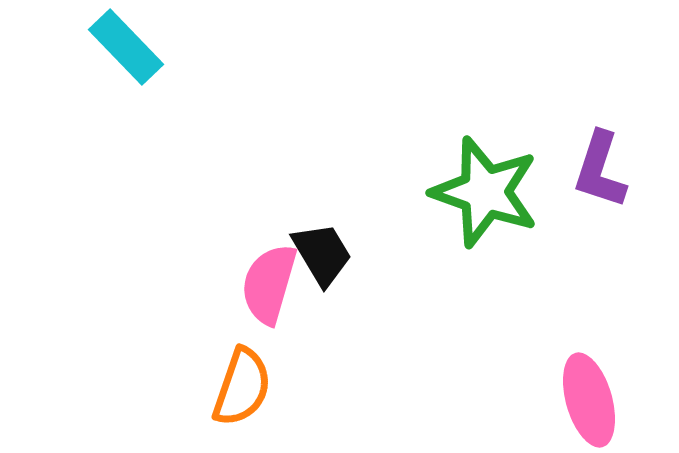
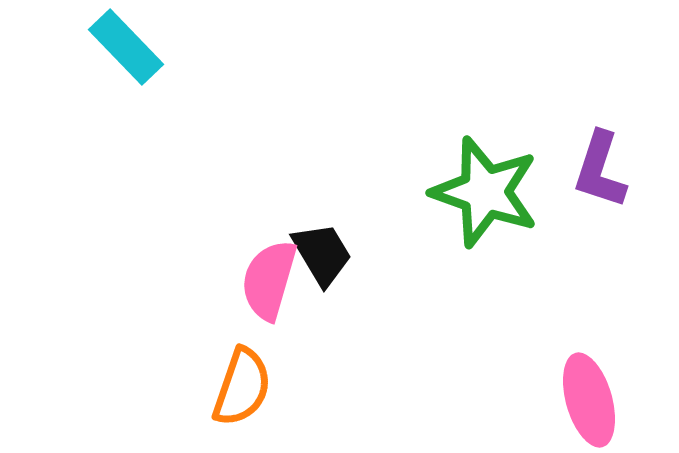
pink semicircle: moved 4 px up
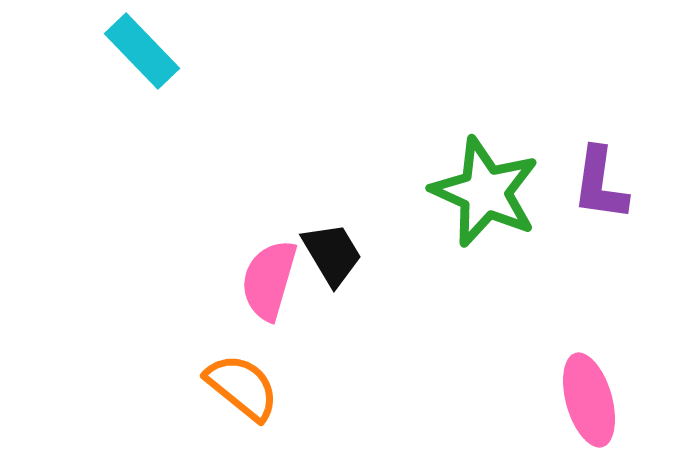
cyan rectangle: moved 16 px right, 4 px down
purple L-shape: moved 14 px down; rotated 10 degrees counterclockwise
green star: rotated 5 degrees clockwise
black trapezoid: moved 10 px right
orange semicircle: rotated 70 degrees counterclockwise
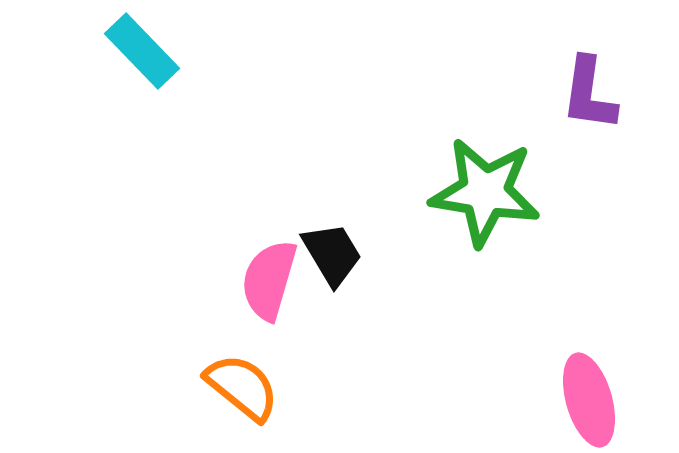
purple L-shape: moved 11 px left, 90 px up
green star: rotated 15 degrees counterclockwise
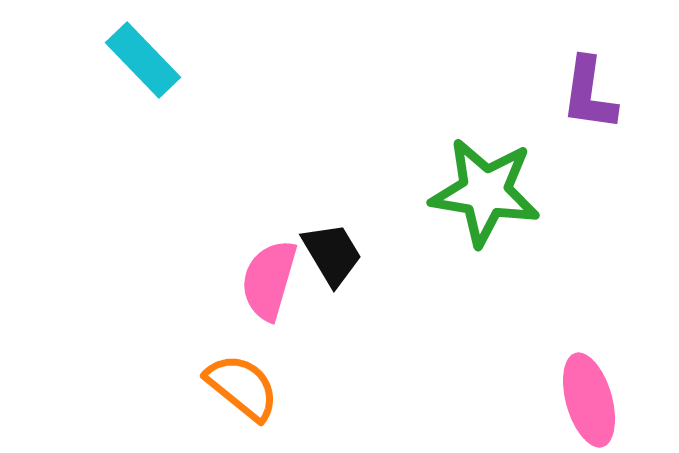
cyan rectangle: moved 1 px right, 9 px down
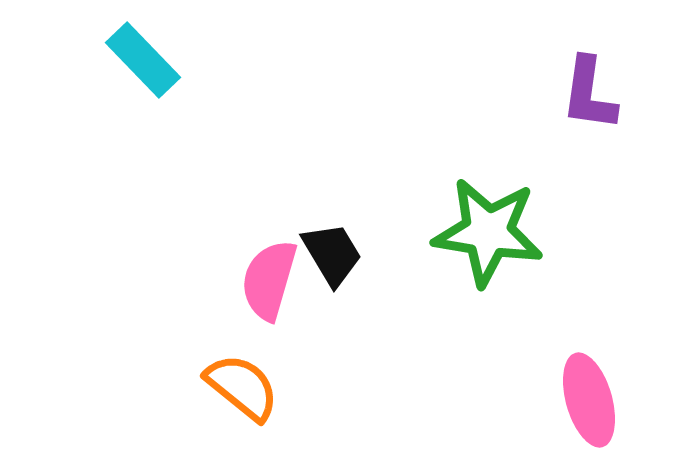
green star: moved 3 px right, 40 px down
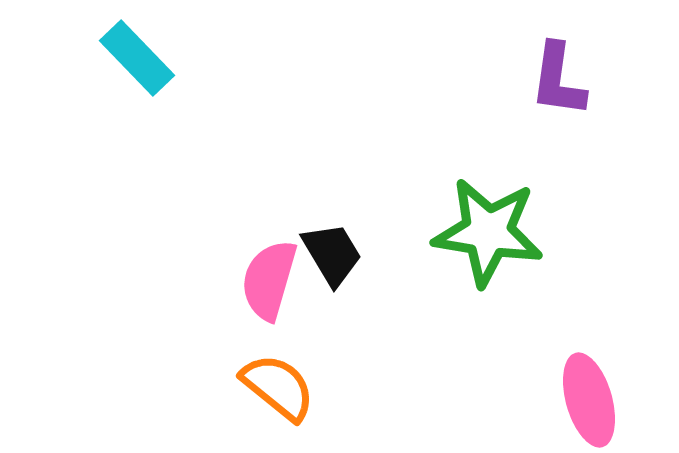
cyan rectangle: moved 6 px left, 2 px up
purple L-shape: moved 31 px left, 14 px up
orange semicircle: moved 36 px right
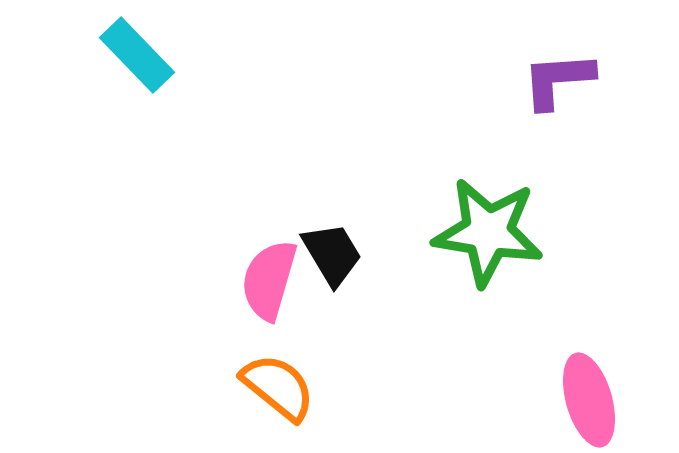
cyan rectangle: moved 3 px up
purple L-shape: rotated 78 degrees clockwise
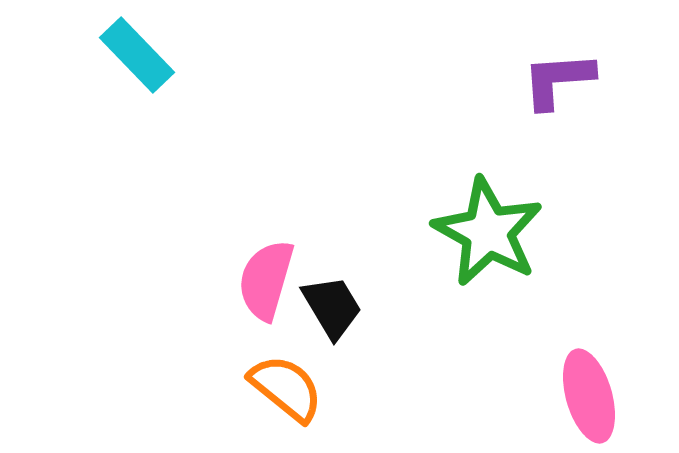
green star: rotated 20 degrees clockwise
black trapezoid: moved 53 px down
pink semicircle: moved 3 px left
orange semicircle: moved 8 px right, 1 px down
pink ellipse: moved 4 px up
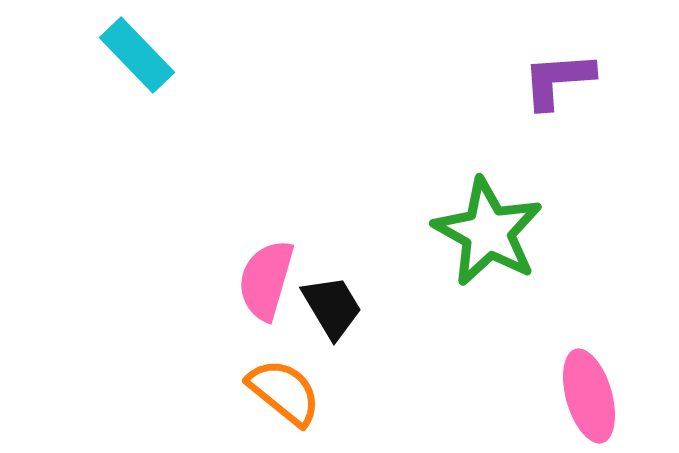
orange semicircle: moved 2 px left, 4 px down
